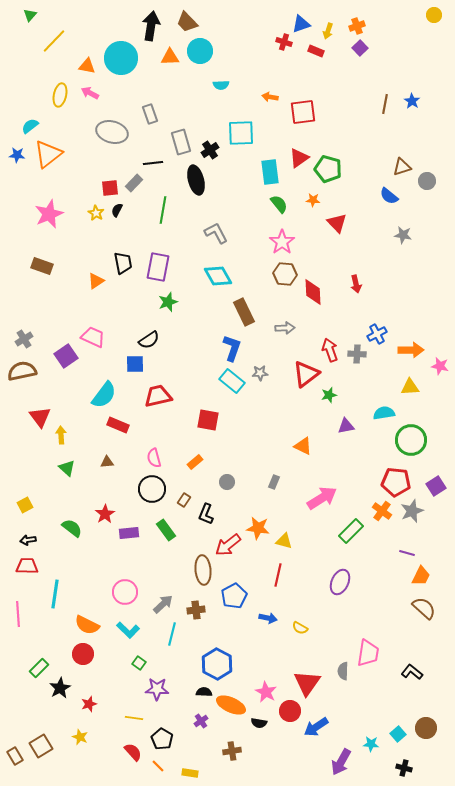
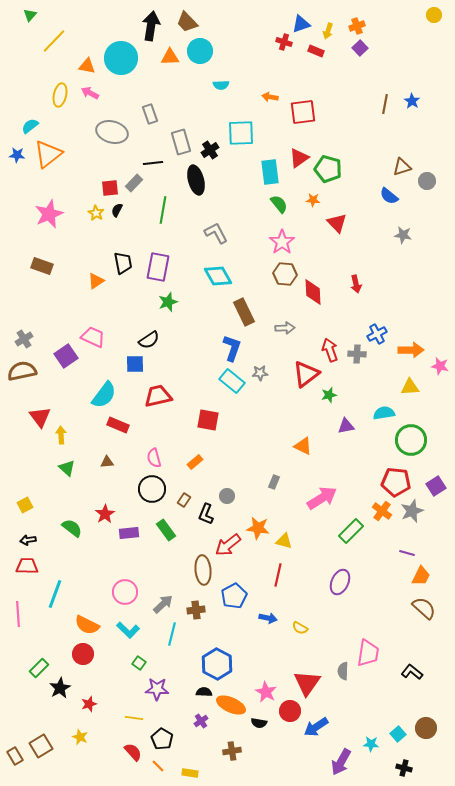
gray circle at (227, 482): moved 14 px down
cyan line at (55, 594): rotated 12 degrees clockwise
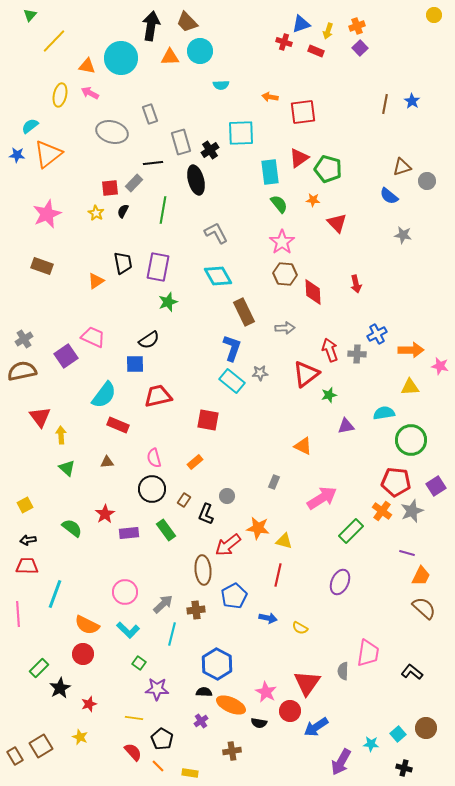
black semicircle at (117, 210): moved 6 px right, 1 px down
pink star at (49, 214): moved 2 px left
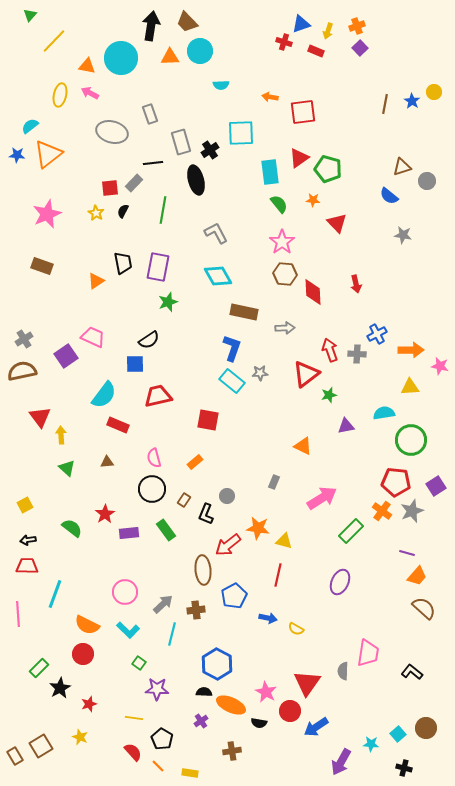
yellow circle at (434, 15): moved 77 px down
brown rectangle at (244, 312): rotated 52 degrees counterclockwise
orange trapezoid at (421, 576): moved 4 px left; rotated 15 degrees clockwise
yellow semicircle at (300, 628): moved 4 px left, 1 px down
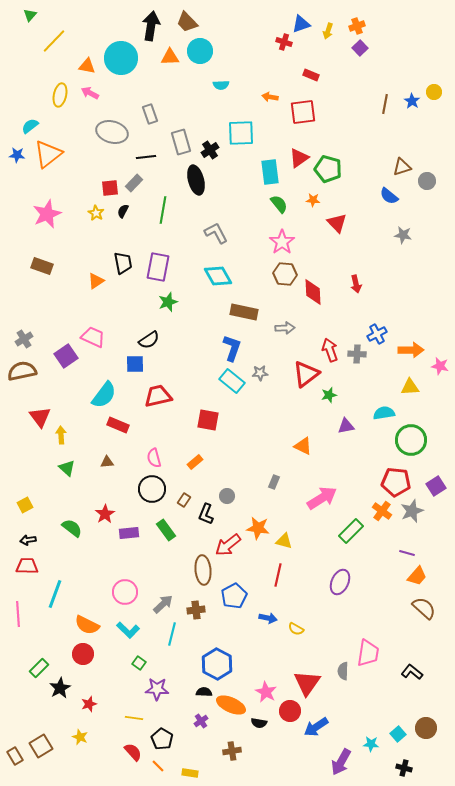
red rectangle at (316, 51): moved 5 px left, 24 px down
black line at (153, 163): moved 7 px left, 6 px up
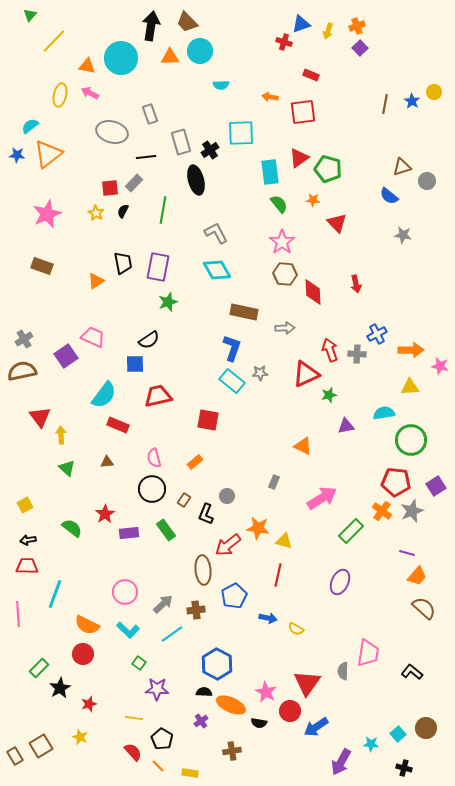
cyan diamond at (218, 276): moved 1 px left, 6 px up
red triangle at (306, 374): rotated 12 degrees clockwise
cyan line at (172, 634): rotated 40 degrees clockwise
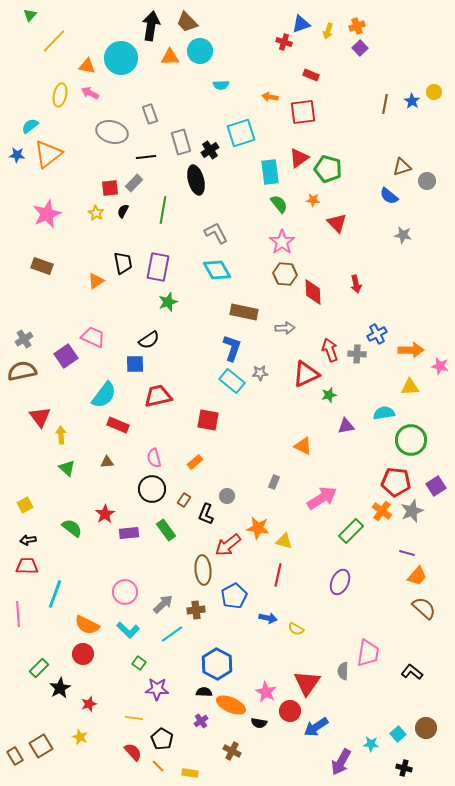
cyan square at (241, 133): rotated 16 degrees counterclockwise
brown cross at (232, 751): rotated 36 degrees clockwise
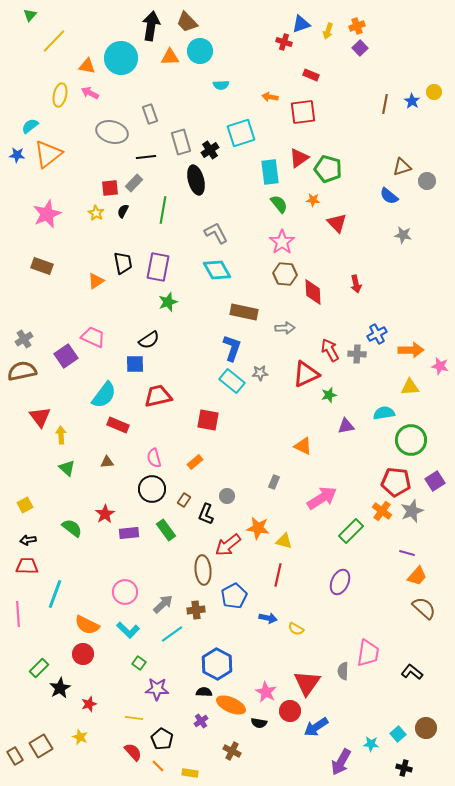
red arrow at (330, 350): rotated 10 degrees counterclockwise
purple square at (436, 486): moved 1 px left, 5 px up
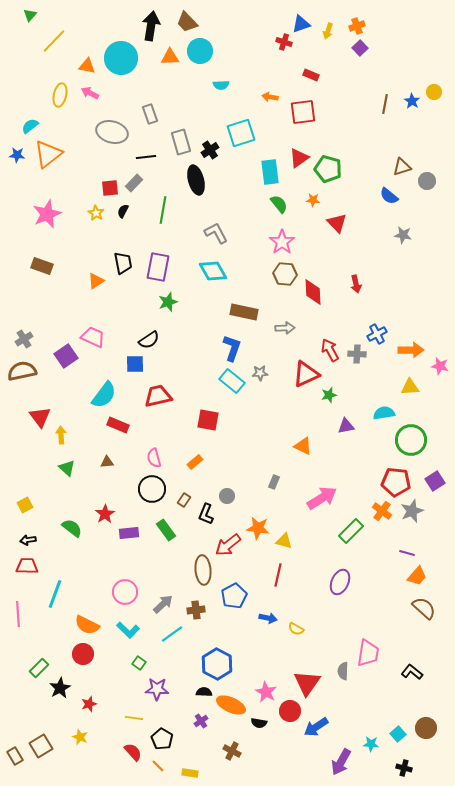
cyan diamond at (217, 270): moved 4 px left, 1 px down
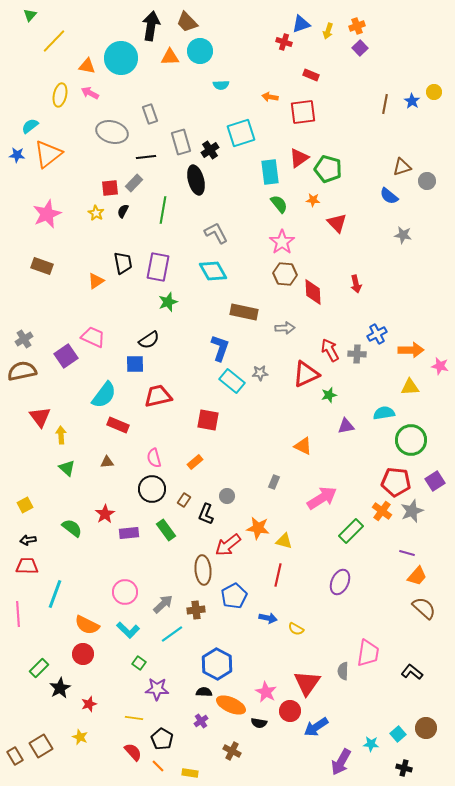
blue L-shape at (232, 348): moved 12 px left
